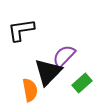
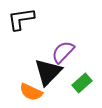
black L-shape: moved 11 px up
purple semicircle: moved 1 px left, 4 px up
orange semicircle: moved 1 px right, 2 px down; rotated 125 degrees clockwise
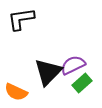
purple semicircle: moved 10 px right, 13 px down; rotated 20 degrees clockwise
orange semicircle: moved 15 px left
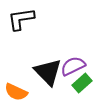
purple semicircle: moved 1 px down
black triangle: rotated 28 degrees counterclockwise
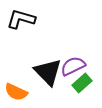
black L-shape: rotated 24 degrees clockwise
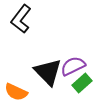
black L-shape: rotated 68 degrees counterclockwise
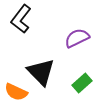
purple semicircle: moved 4 px right, 28 px up
black triangle: moved 7 px left
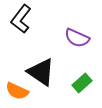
purple semicircle: rotated 130 degrees counterclockwise
black triangle: rotated 12 degrees counterclockwise
orange semicircle: moved 1 px right, 1 px up
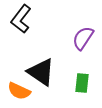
purple semicircle: moved 6 px right; rotated 100 degrees clockwise
green rectangle: rotated 42 degrees counterclockwise
orange semicircle: moved 2 px right
